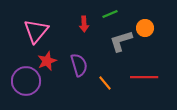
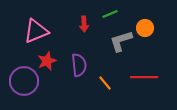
pink triangle: rotated 28 degrees clockwise
purple semicircle: rotated 10 degrees clockwise
purple circle: moved 2 px left
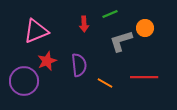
orange line: rotated 21 degrees counterclockwise
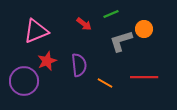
green line: moved 1 px right
red arrow: rotated 49 degrees counterclockwise
orange circle: moved 1 px left, 1 px down
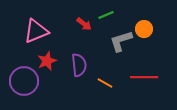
green line: moved 5 px left, 1 px down
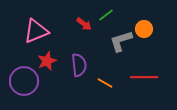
green line: rotated 14 degrees counterclockwise
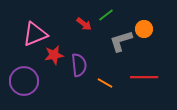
pink triangle: moved 1 px left, 3 px down
red star: moved 7 px right, 6 px up; rotated 12 degrees clockwise
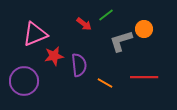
red star: moved 1 px down
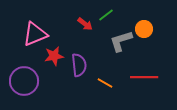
red arrow: moved 1 px right
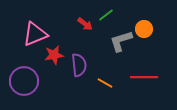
red star: moved 1 px up
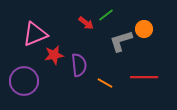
red arrow: moved 1 px right, 1 px up
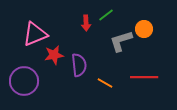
red arrow: rotated 49 degrees clockwise
